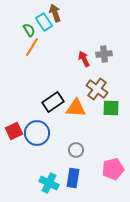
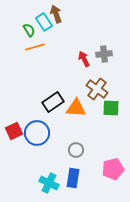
brown arrow: moved 1 px right, 1 px down
orange line: moved 3 px right; rotated 42 degrees clockwise
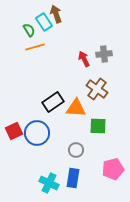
green square: moved 13 px left, 18 px down
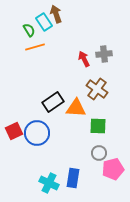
gray circle: moved 23 px right, 3 px down
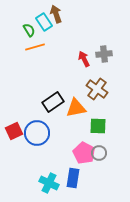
orange triangle: rotated 15 degrees counterclockwise
pink pentagon: moved 29 px left, 16 px up; rotated 30 degrees counterclockwise
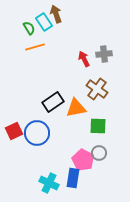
green semicircle: moved 2 px up
pink pentagon: moved 1 px left, 7 px down
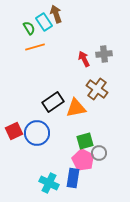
green square: moved 13 px left, 15 px down; rotated 18 degrees counterclockwise
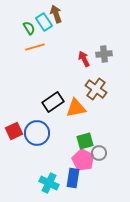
brown cross: moved 1 px left
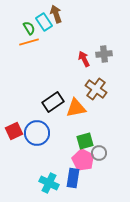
orange line: moved 6 px left, 5 px up
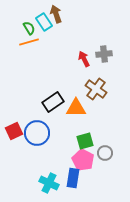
orange triangle: rotated 10 degrees clockwise
gray circle: moved 6 px right
